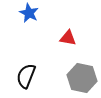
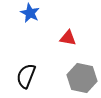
blue star: moved 1 px right
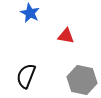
red triangle: moved 2 px left, 2 px up
gray hexagon: moved 2 px down
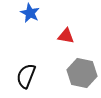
gray hexagon: moved 7 px up
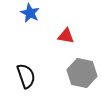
black semicircle: rotated 140 degrees clockwise
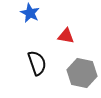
black semicircle: moved 11 px right, 13 px up
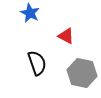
red triangle: rotated 18 degrees clockwise
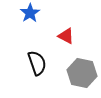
blue star: rotated 12 degrees clockwise
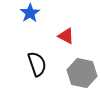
black semicircle: moved 1 px down
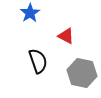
black semicircle: moved 1 px right, 3 px up
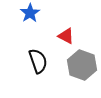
gray hexagon: moved 8 px up; rotated 8 degrees clockwise
